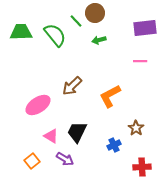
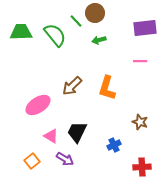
orange L-shape: moved 3 px left, 8 px up; rotated 45 degrees counterclockwise
brown star: moved 4 px right, 6 px up; rotated 14 degrees counterclockwise
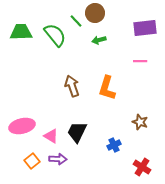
brown arrow: rotated 115 degrees clockwise
pink ellipse: moved 16 px left, 21 px down; rotated 20 degrees clockwise
purple arrow: moved 7 px left; rotated 30 degrees counterclockwise
red cross: rotated 36 degrees clockwise
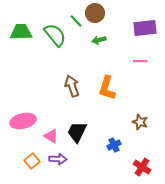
pink ellipse: moved 1 px right, 5 px up
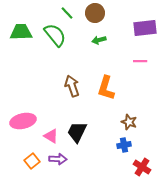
green line: moved 9 px left, 8 px up
orange L-shape: moved 1 px left
brown star: moved 11 px left
blue cross: moved 10 px right; rotated 16 degrees clockwise
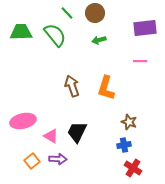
red cross: moved 9 px left, 1 px down
